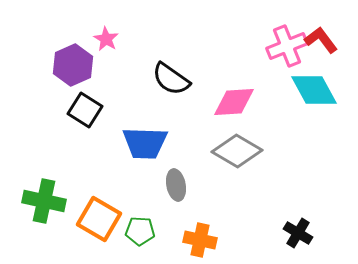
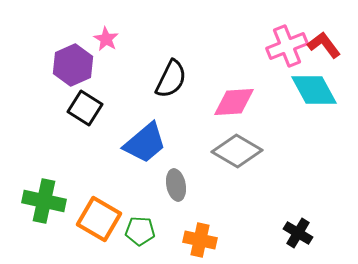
red L-shape: moved 3 px right, 5 px down
black semicircle: rotated 99 degrees counterclockwise
black square: moved 2 px up
blue trapezoid: rotated 42 degrees counterclockwise
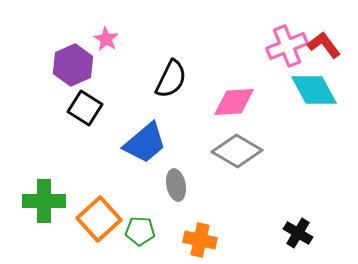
green cross: rotated 12 degrees counterclockwise
orange square: rotated 18 degrees clockwise
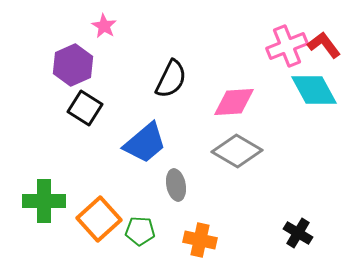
pink star: moved 2 px left, 13 px up
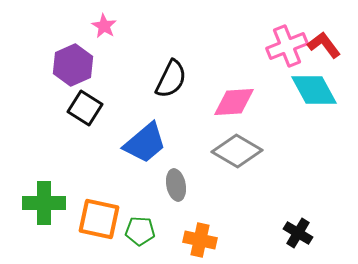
green cross: moved 2 px down
orange square: rotated 36 degrees counterclockwise
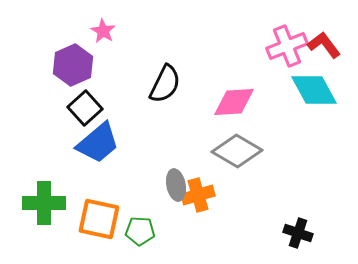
pink star: moved 1 px left, 5 px down
black semicircle: moved 6 px left, 5 px down
black square: rotated 16 degrees clockwise
blue trapezoid: moved 47 px left
black cross: rotated 12 degrees counterclockwise
orange cross: moved 2 px left, 45 px up; rotated 28 degrees counterclockwise
